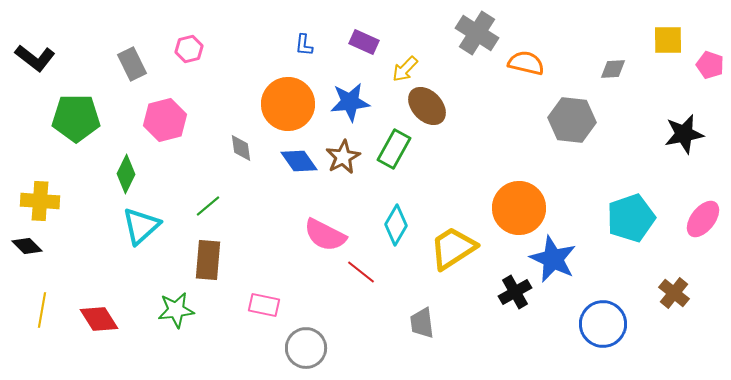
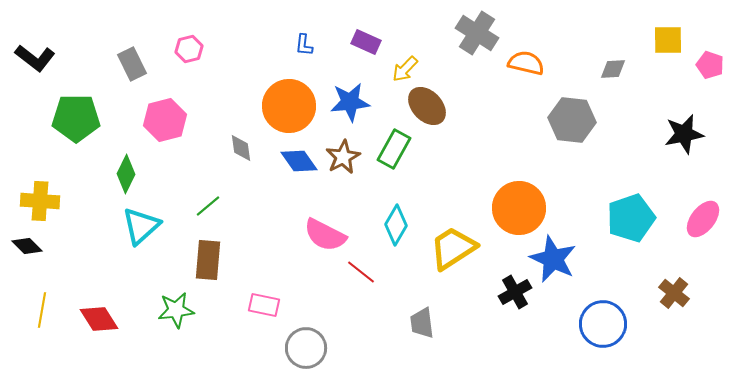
purple rectangle at (364, 42): moved 2 px right
orange circle at (288, 104): moved 1 px right, 2 px down
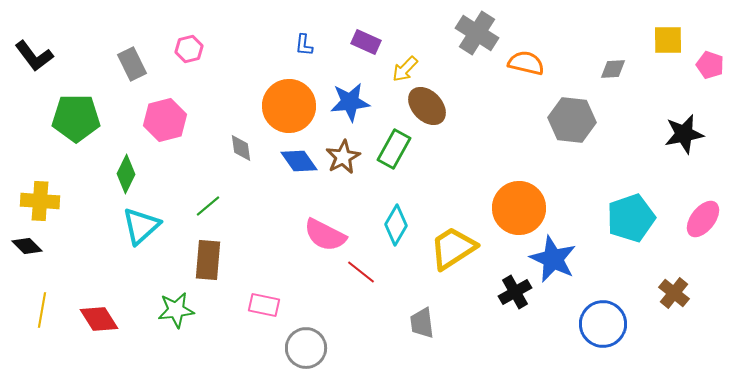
black L-shape at (35, 58): moved 1 px left, 2 px up; rotated 15 degrees clockwise
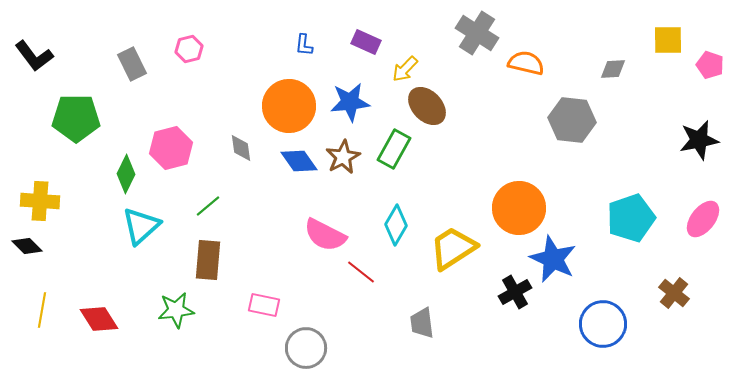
pink hexagon at (165, 120): moved 6 px right, 28 px down
black star at (684, 134): moved 15 px right, 6 px down
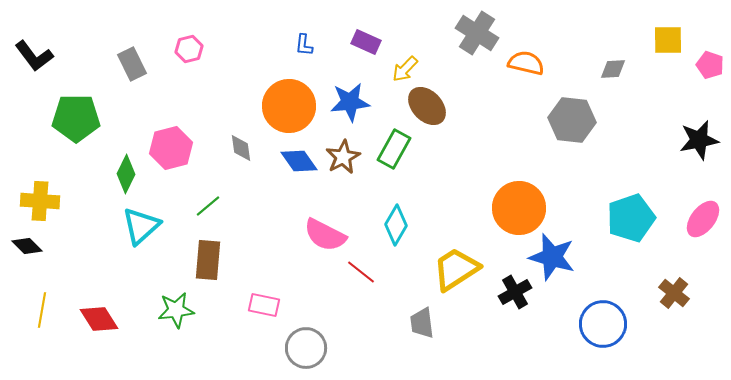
yellow trapezoid at (453, 248): moved 3 px right, 21 px down
blue star at (553, 259): moved 1 px left, 2 px up; rotated 9 degrees counterclockwise
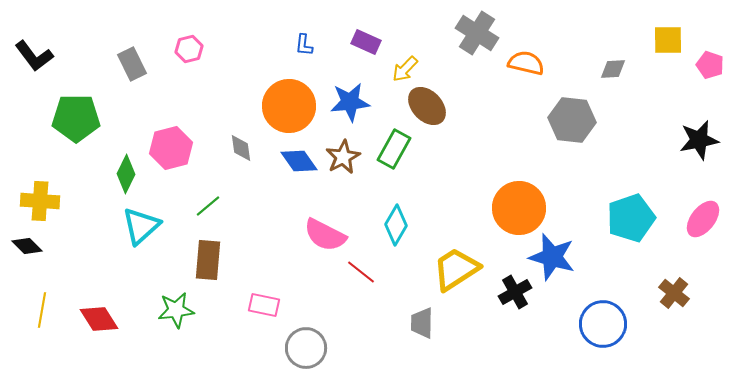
gray trapezoid at (422, 323): rotated 8 degrees clockwise
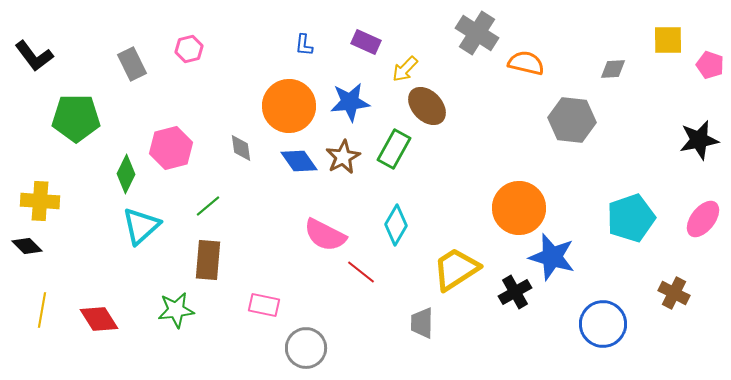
brown cross at (674, 293): rotated 12 degrees counterclockwise
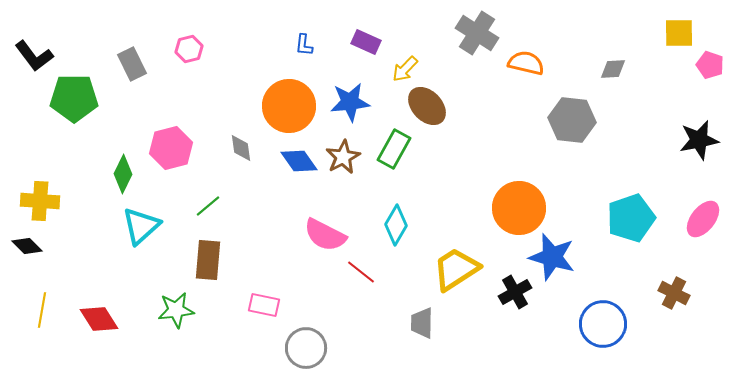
yellow square at (668, 40): moved 11 px right, 7 px up
green pentagon at (76, 118): moved 2 px left, 20 px up
green diamond at (126, 174): moved 3 px left
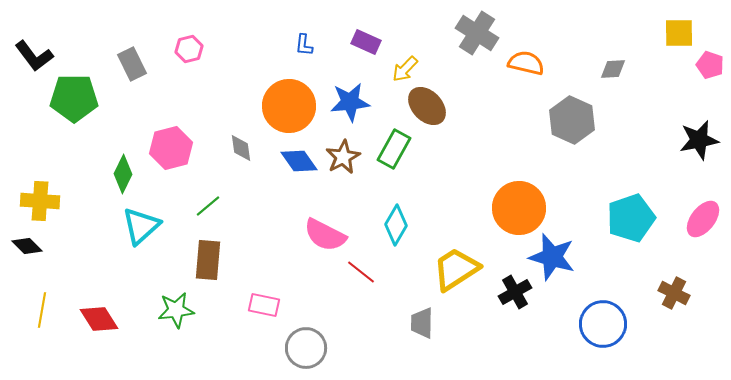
gray hexagon at (572, 120): rotated 18 degrees clockwise
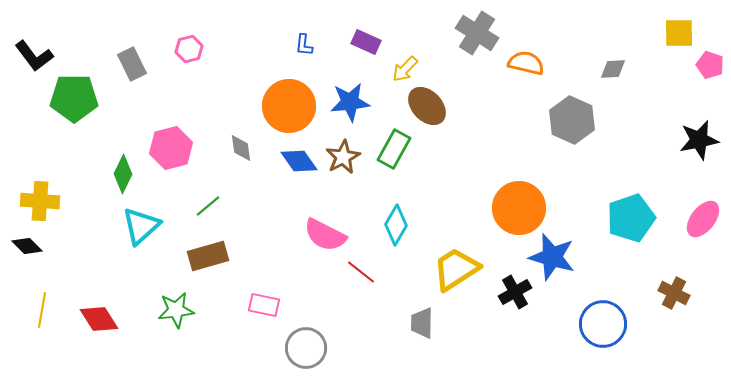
brown rectangle at (208, 260): moved 4 px up; rotated 69 degrees clockwise
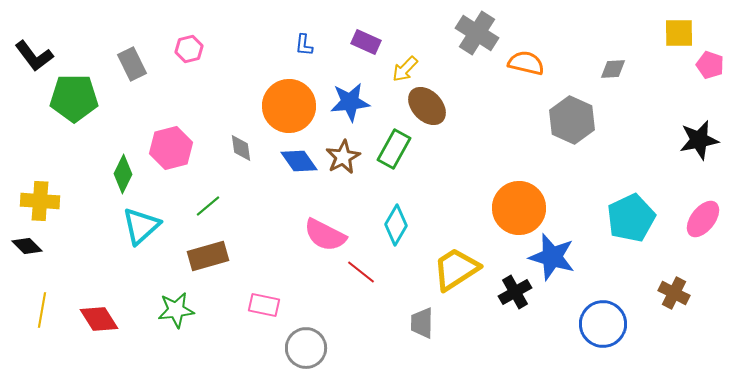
cyan pentagon at (631, 218): rotated 6 degrees counterclockwise
